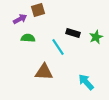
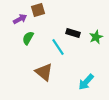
green semicircle: rotated 64 degrees counterclockwise
brown triangle: rotated 36 degrees clockwise
cyan arrow: rotated 96 degrees counterclockwise
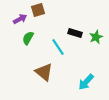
black rectangle: moved 2 px right
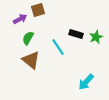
black rectangle: moved 1 px right, 1 px down
brown triangle: moved 13 px left, 12 px up
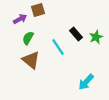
black rectangle: rotated 32 degrees clockwise
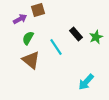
cyan line: moved 2 px left
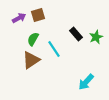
brown square: moved 5 px down
purple arrow: moved 1 px left, 1 px up
green semicircle: moved 5 px right, 1 px down
cyan line: moved 2 px left, 2 px down
brown triangle: rotated 48 degrees clockwise
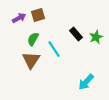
brown triangle: rotated 24 degrees counterclockwise
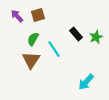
purple arrow: moved 2 px left, 2 px up; rotated 104 degrees counterclockwise
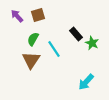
green star: moved 4 px left, 6 px down; rotated 24 degrees counterclockwise
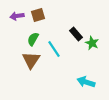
purple arrow: rotated 56 degrees counterclockwise
cyan arrow: rotated 66 degrees clockwise
